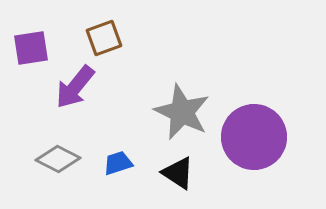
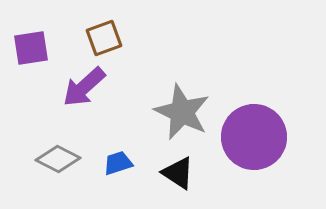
purple arrow: moved 9 px right; rotated 9 degrees clockwise
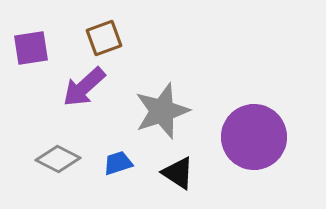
gray star: moved 20 px left, 1 px up; rotated 28 degrees clockwise
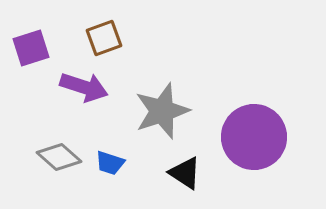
purple square: rotated 9 degrees counterclockwise
purple arrow: rotated 120 degrees counterclockwise
gray diamond: moved 1 px right, 2 px up; rotated 15 degrees clockwise
blue trapezoid: moved 8 px left; rotated 144 degrees counterclockwise
black triangle: moved 7 px right
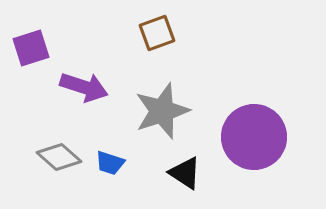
brown square: moved 53 px right, 5 px up
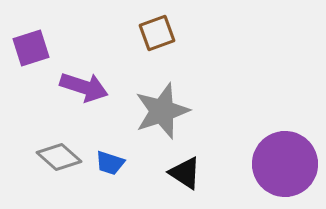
purple circle: moved 31 px right, 27 px down
